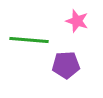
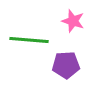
pink star: moved 4 px left
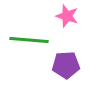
pink star: moved 6 px left, 5 px up
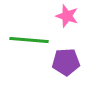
purple pentagon: moved 3 px up
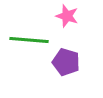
purple pentagon: rotated 20 degrees clockwise
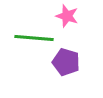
green line: moved 5 px right, 2 px up
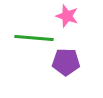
purple pentagon: rotated 16 degrees counterclockwise
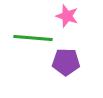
green line: moved 1 px left
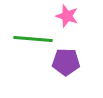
green line: moved 1 px down
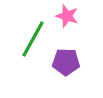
green line: rotated 66 degrees counterclockwise
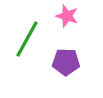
green line: moved 6 px left
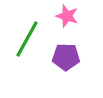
purple pentagon: moved 5 px up
